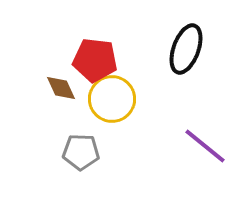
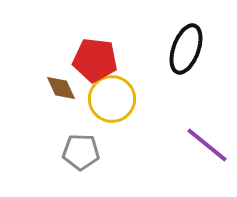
purple line: moved 2 px right, 1 px up
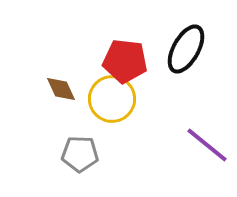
black ellipse: rotated 9 degrees clockwise
red pentagon: moved 30 px right, 1 px down
brown diamond: moved 1 px down
gray pentagon: moved 1 px left, 2 px down
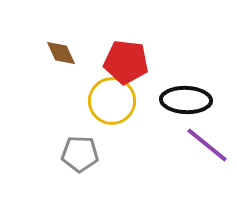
black ellipse: moved 51 px down; rotated 63 degrees clockwise
red pentagon: moved 1 px right, 1 px down
brown diamond: moved 36 px up
yellow circle: moved 2 px down
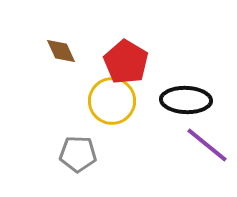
brown diamond: moved 2 px up
red pentagon: rotated 24 degrees clockwise
gray pentagon: moved 2 px left
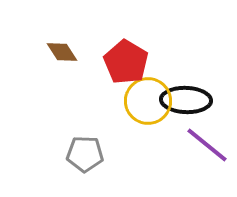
brown diamond: moved 1 px right, 1 px down; rotated 8 degrees counterclockwise
yellow circle: moved 36 px right
gray pentagon: moved 7 px right
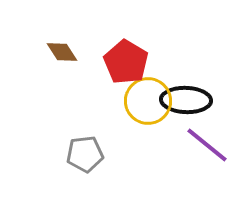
gray pentagon: rotated 9 degrees counterclockwise
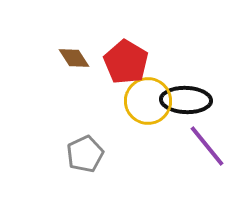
brown diamond: moved 12 px right, 6 px down
purple line: moved 1 px down; rotated 12 degrees clockwise
gray pentagon: rotated 18 degrees counterclockwise
